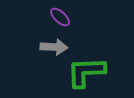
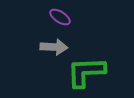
purple ellipse: rotated 10 degrees counterclockwise
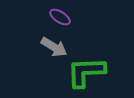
gray arrow: rotated 28 degrees clockwise
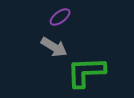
purple ellipse: rotated 70 degrees counterclockwise
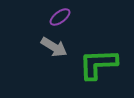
green L-shape: moved 12 px right, 8 px up
